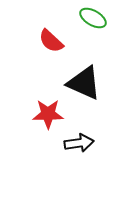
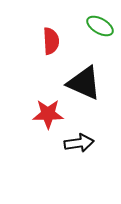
green ellipse: moved 7 px right, 8 px down
red semicircle: rotated 136 degrees counterclockwise
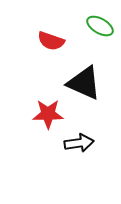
red semicircle: rotated 112 degrees clockwise
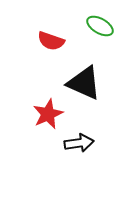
red star: rotated 24 degrees counterclockwise
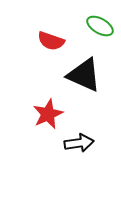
black triangle: moved 8 px up
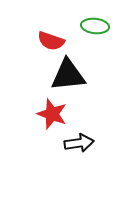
green ellipse: moved 5 px left; rotated 24 degrees counterclockwise
black triangle: moved 16 px left; rotated 30 degrees counterclockwise
red star: moved 4 px right; rotated 28 degrees counterclockwise
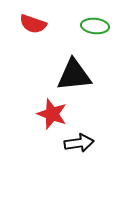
red semicircle: moved 18 px left, 17 px up
black triangle: moved 6 px right
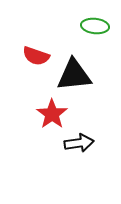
red semicircle: moved 3 px right, 32 px down
red star: rotated 16 degrees clockwise
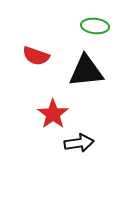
black triangle: moved 12 px right, 4 px up
red star: moved 1 px right
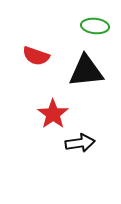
black arrow: moved 1 px right
